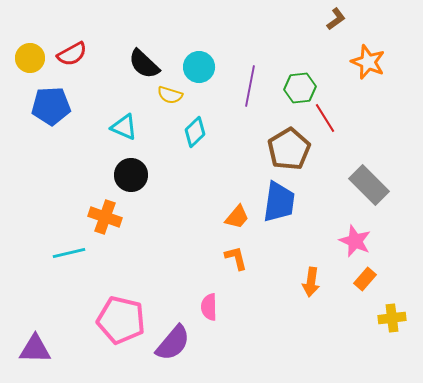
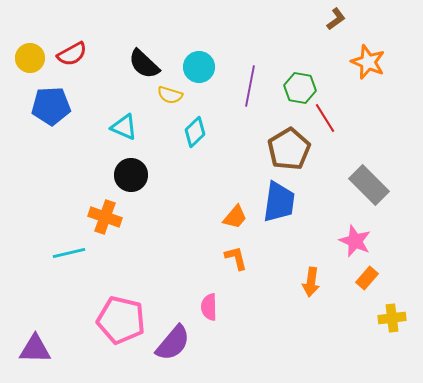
green hexagon: rotated 16 degrees clockwise
orange trapezoid: moved 2 px left
orange rectangle: moved 2 px right, 1 px up
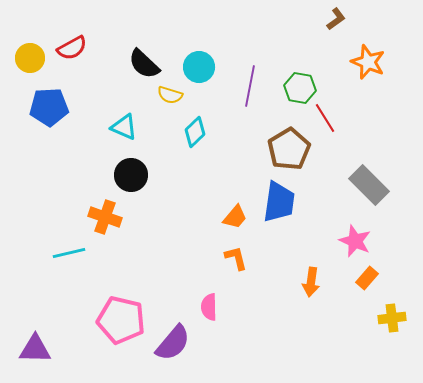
red semicircle: moved 6 px up
blue pentagon: moved 2 px left, 1 px down
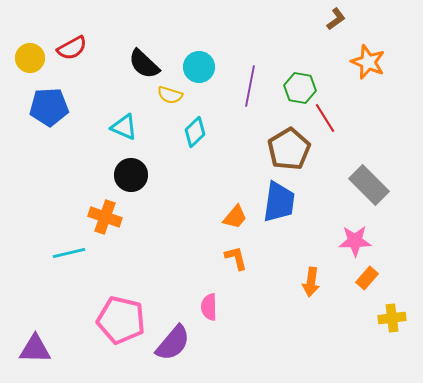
pink star: rotated 24 degrees counterclockwise
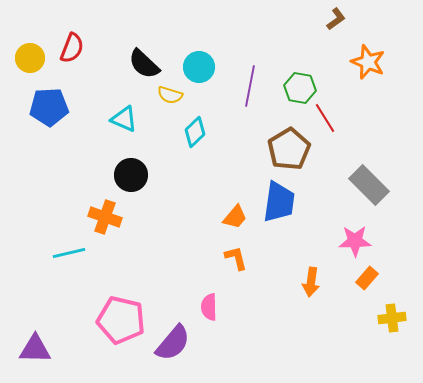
red semicircle: rotated 40 degrees counterclockwise
cyan triangle: moved 8 px up
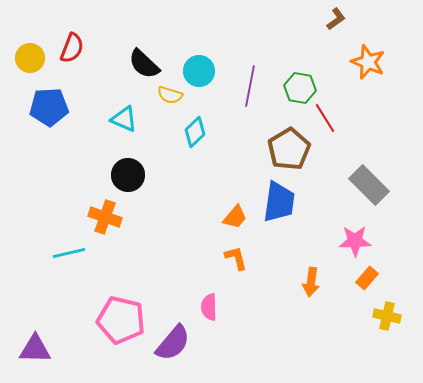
cyan circle: moved 4 px down
black circle: moved 3 px left
yellow cross: moved 5 px left, 2 px up; rotated 20 degrees clockwise
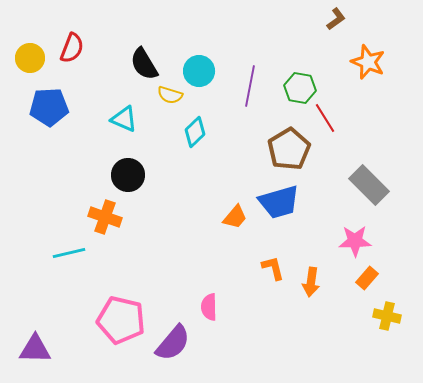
black semicircle: rotated 16 degrees clockwise
blue trapezoid: rotated 66 degrees clockwise
orange L-shape: moved 37 px right, 10 px down
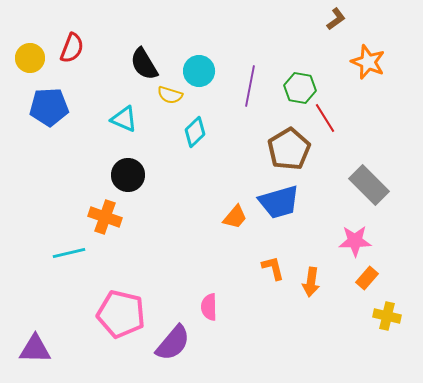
pink pentagon: moved 6 px up
